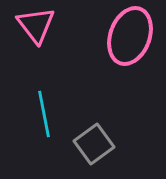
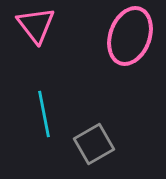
gray square: rotated 6 degrees clockwise
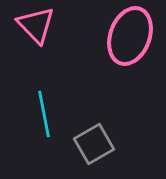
pink triangle: rotated 6 degrees counterclockwise
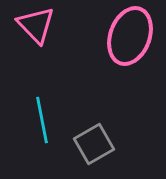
cyan line: moved 2 px left, 6 px down
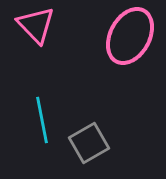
pink ellipse: rotated 8 degrees clockwise
gray square: moved 5 px left, 1 px up
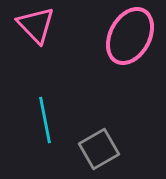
cyan line: moved 3 px right
gray square: moved 10 px right, 6 px down
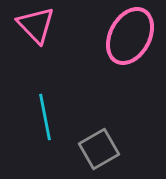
cyan line: moved 3 px up
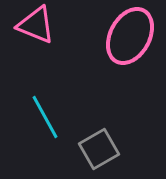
pink triangle: rotated 24 degrees counterclockwise
cyan line: rotated 18 degrees counterclockwise
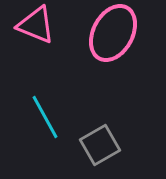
pink ellipse: moved 17 px left, 3 px up
gray square: moved 1 px right, 4 px up
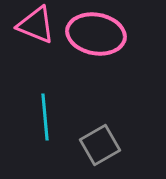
pink ellipse: moved 17 px left, 1 px down; rotated 72 degrees clockwise
cyan line: rotated 24 degrees clockwise
